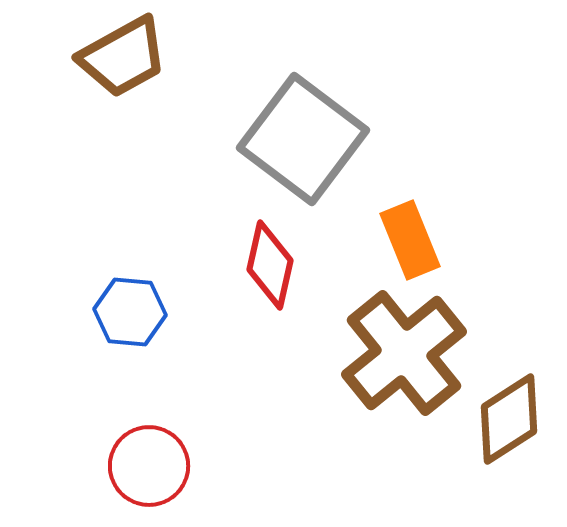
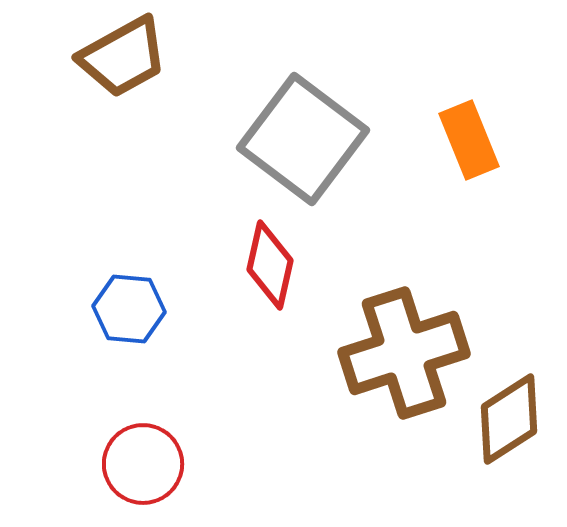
orange rectangle: moved 59 px right, 100 px up
blue hexagon: moved 1 px left, 3 px up
brown cross: rotated 21 degrees clockwise
red circle: moved 6 px left, 2 px up
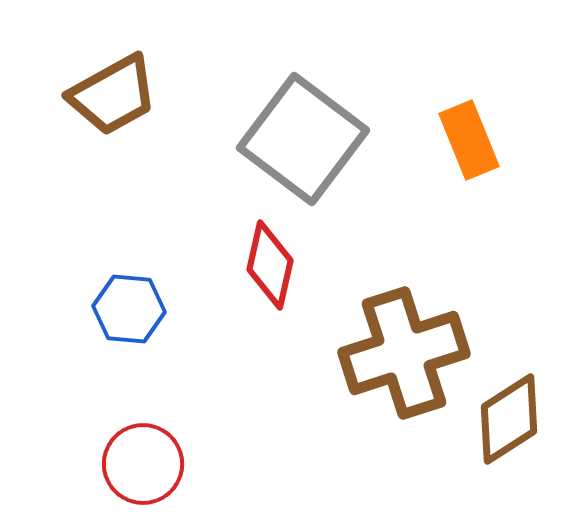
brown trapezoid: moved 10 px left, 38 px down
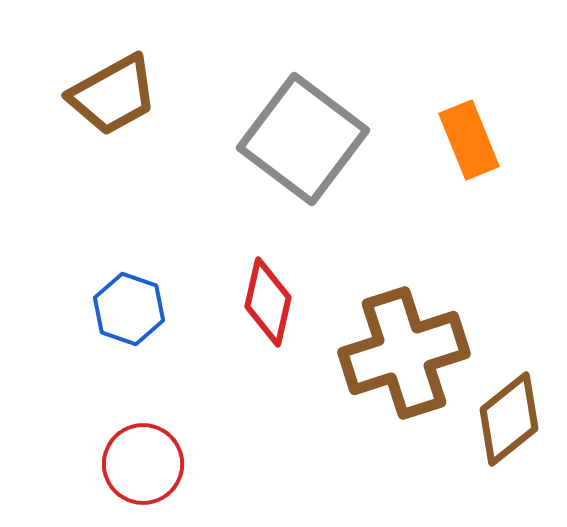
red diamond: moved 2 px left, 37 px down
blue hexagon: rotated 14 degrees clockwise
brown diamond: rotated 6 degrees counterclockwise
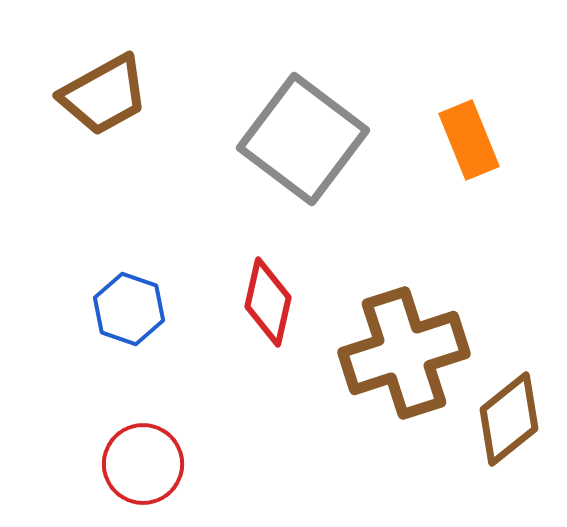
brown trapezoid: moved 9 px left
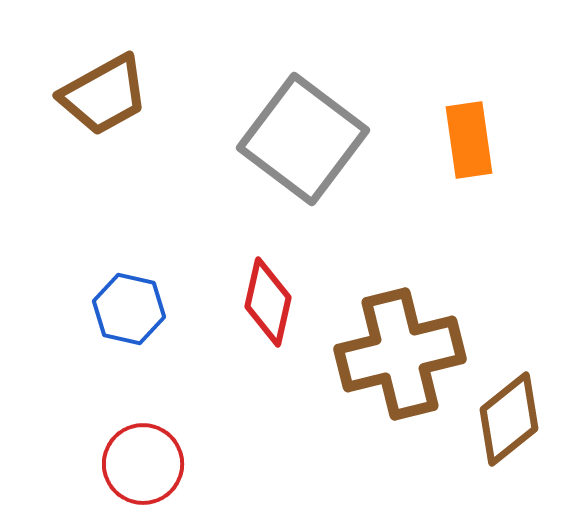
orange rectangle: rotated 14 degrees clockwise
blue hexagon: rotated 6 degrees counterclockwise
brown cross: moved 4 px left, 1 px down; rotated 4 degrees clockwise
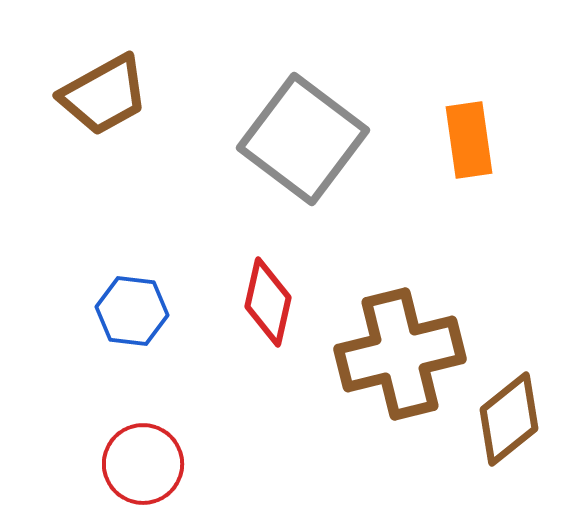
blue hexagon: moved 3 px right, 2 px down; rotated 6 degrees counterclockwise
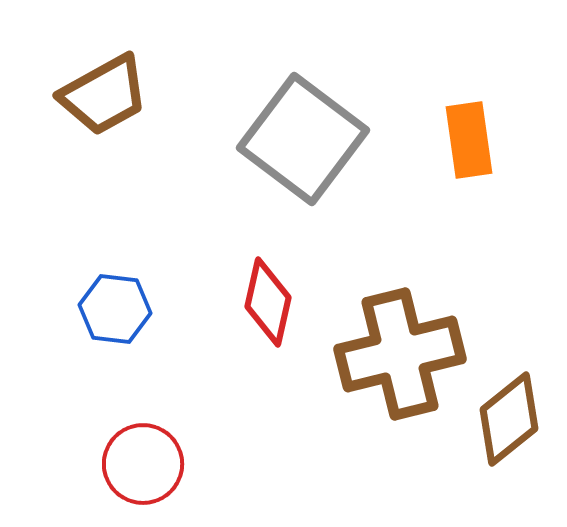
blue hexagon: moved 17 px left, 2 px up
